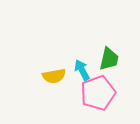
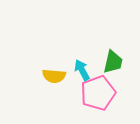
green trapezoid: moved 4 px right, 3 px down
yellow semicircle: rotated 15 degrees clockwise
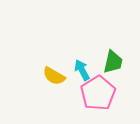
yellow semicircle: rotated 25 degrees clockwise
pink pentagon: rotated 12 degrees counterclockwise
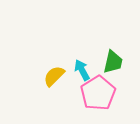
yellow semicircle: rotated 105 degrees clockwise
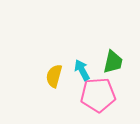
yellow semicircle: rotated 30 degrees counterclockwise
pink pentagon: moved 2 px down; rotated 28 degrees clockwise
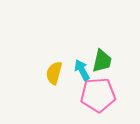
green trapezoid: moved 11 px left, 1 px up
yellow semicircle: moved 3 px up
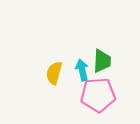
green trapezoid: rotated 10 degrees counterclockwise
cyan arrow: rotated 15 degrees clockwise
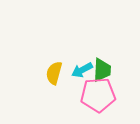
green trapezoid: moved 9 px down
cyan arrow: rotated 105 degrees counterclockwise
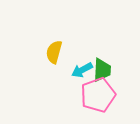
yellow semicircle: moved 21 px up
pink pentagon: rotated 16 degrees counterclockwise
